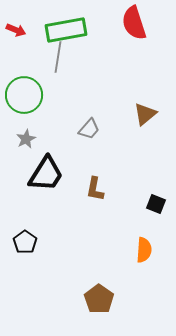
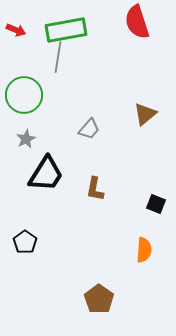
red semicircle: moved 3 px right, 1 px up
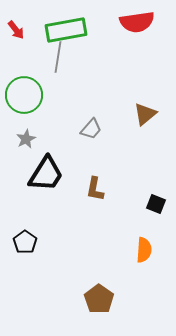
red semicircle: rotated 80 degrees counterclockwise
red arrow: rotated 30 degrees clockwise
gray trapezoid: moved 2 px right
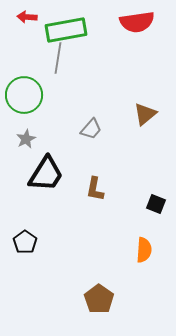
red arrow: moved 11 px right, 13 px up; rotated 132 degrees clockwise
gray line: moved 1 px down
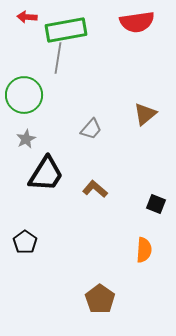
brown L-shape: rotated 120 degrees clockwise
brown pentagon: moved 1 px right
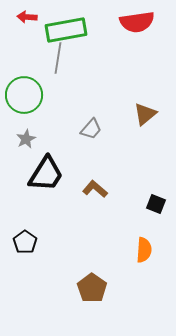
brown pentagon: moved 8 px left, 11 px up
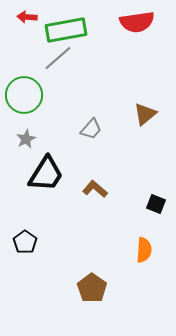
gray line: rotated 40 degrees clockwise
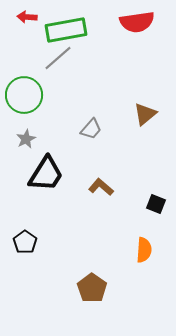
brown L-shape: moved 6 px right, 2 px up
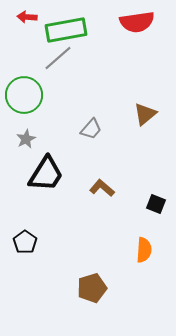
brown L-shape: moved 1 px right, 1 px down
brown pentagon: rotated 20 degrees clockwise
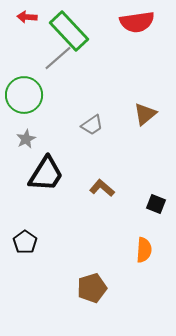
green rectangle: moved 3 px right, 1 px down; rotated 57 degrees clockwise
gray trapezoid: moved 1 px right, 4 px up; rotated 15 degrees clockwise
